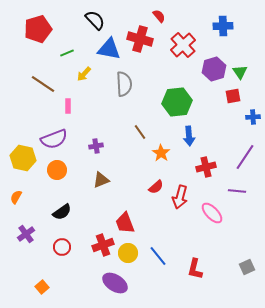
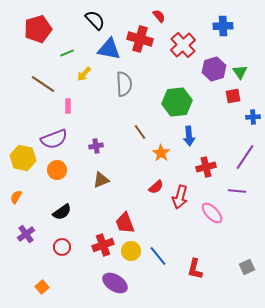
yellow circle at (128, 253): moved 3 px right, 2 px up
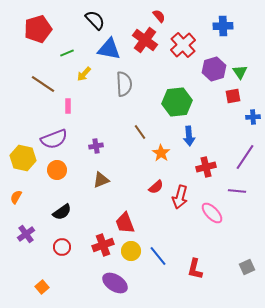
red cross at (140, 39): moved 5 px right, 1 px down; rotated 20 degrees clockwise
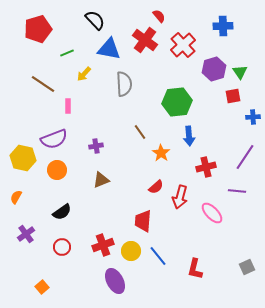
red trapezoid at (125, 223): moved 18 px right, 2 px up; rotated 25 degrees clockwise
purple ellipse at (115, 283): moved 2 px up; rotated 30 degrees clockwise
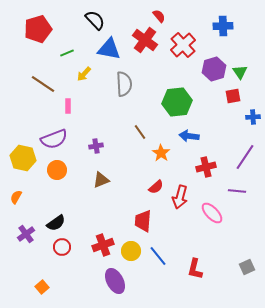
blue arrow at (189, 136): rotated 102 degrees clockwise
black semicircle at (62, 212): moved 6 px left, 11 px down
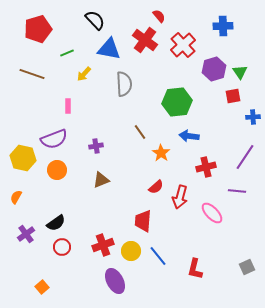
brown line at (43, 84): moved 11 px left, 10 px up; rotated 15 degrees counterclockwise
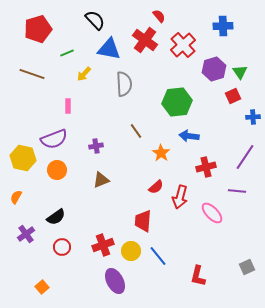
red square at (233, 96): rotated 14 degrees counterclockwise
brown line at (140, 132): moved 4 px left, 1 px up
black semicircle at (56, 223): moved 6 px up
red L-shape at (195, 269): moved 3 px right, 7 px down
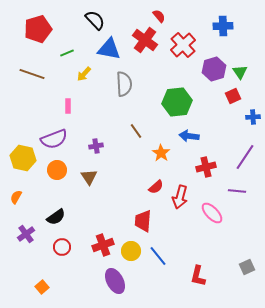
brown triangle at (101, 180): moved 12 px left, 3 px up; rotated 42 degrees counterclockwise
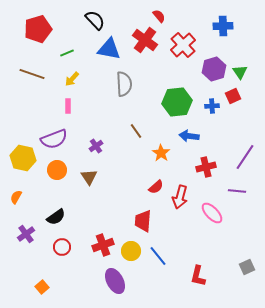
yellow arrow at (84, 74): moved 12 px left, 5 px down
blue cross at (253, 117): moved 41 px left, 11 px up
purple cross at (96, 146): rotated 24 degrees counterclockwise
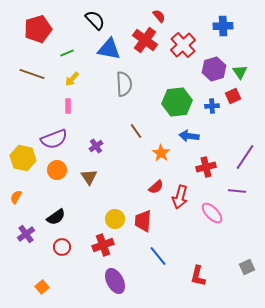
yellow circle at (131, 251): moved 16 px left, 32 px up
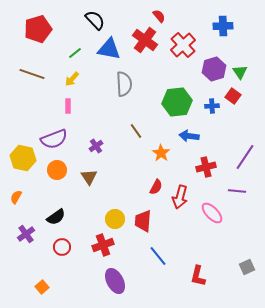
green line at (67, 53): moved 8 px right; rotated 16 degrees counterclockwise
red square at (233, 96): rotated 28 degrees counterclockwise
red semicircle at (156, 187): rotated 21 degrees counterclockwise
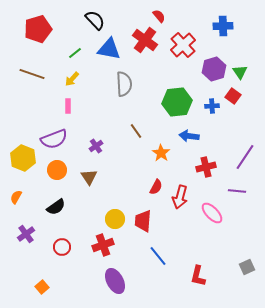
yellow hexagon at (23, 158): rotated 10 degrees clockwise
black semicircle at (56, 217): moved 10 px up
